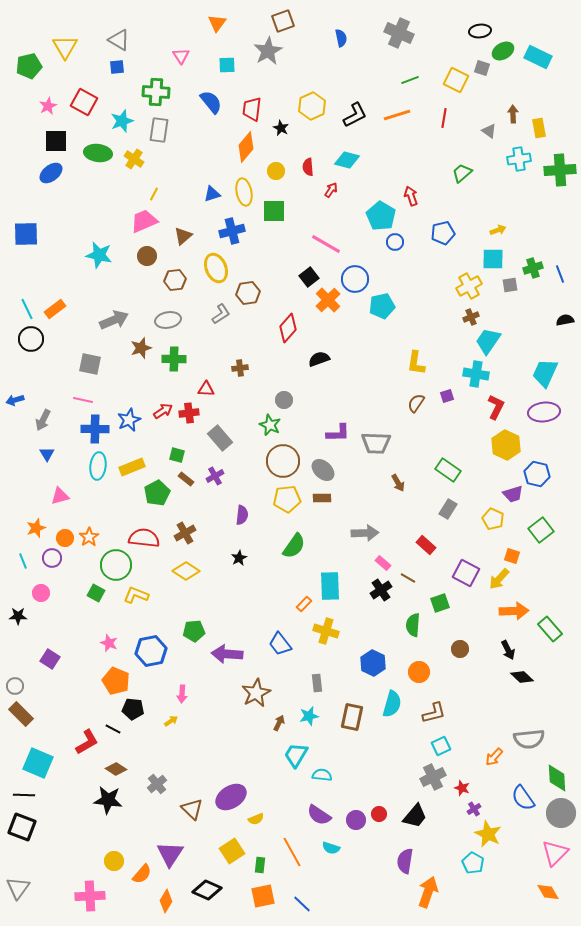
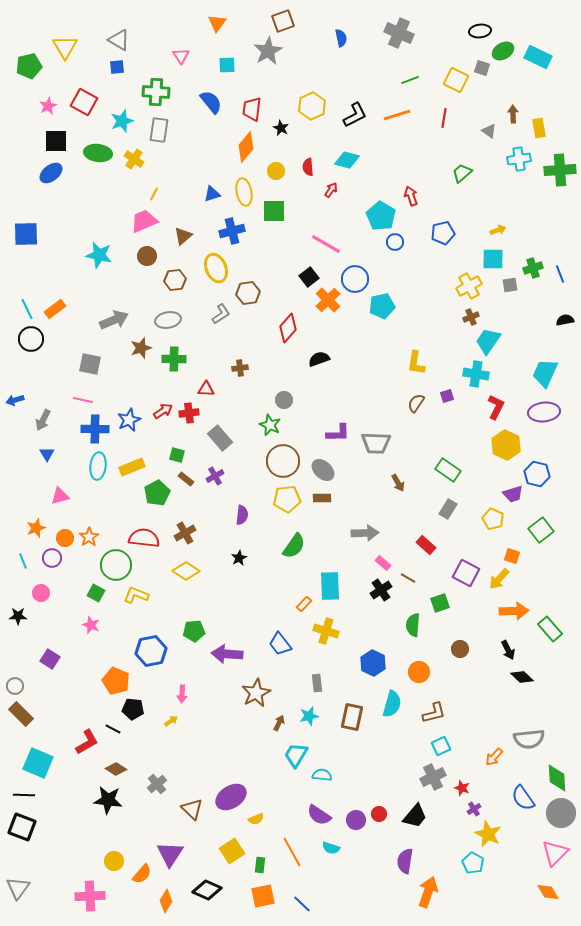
pink star at (109, 643): moved 18 px left, 18 px up
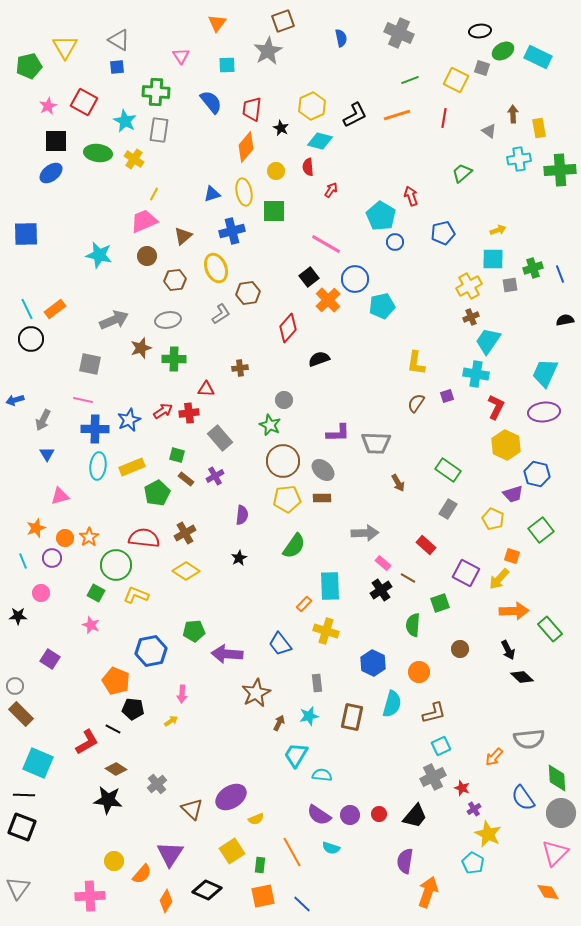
cyan star at (122, 121): moved 3 px right; rotated 25 degrees counterclockwise
cyan diamond at (347, 160): moved 27 px left, 19 px up
purple circle at (356, 820): moved 6 px left, 5 px up
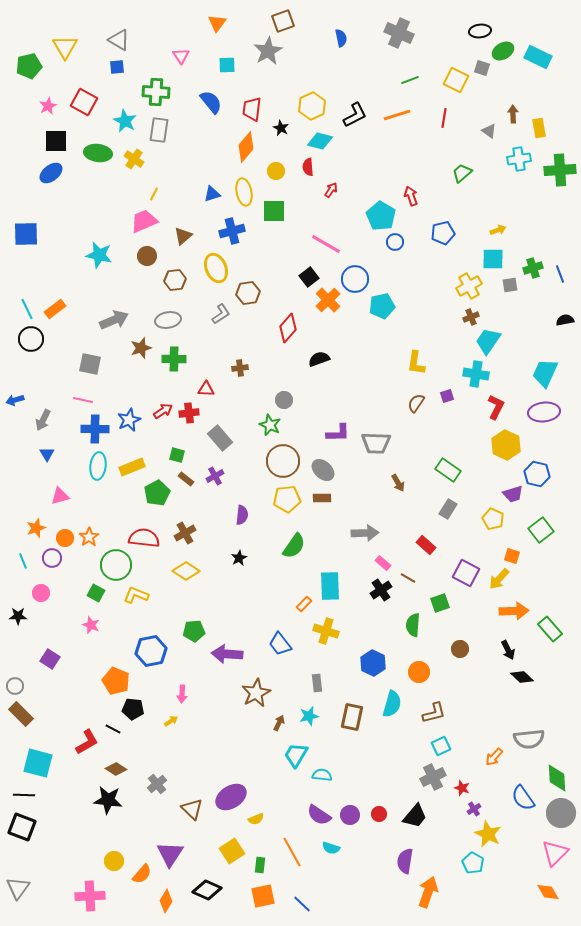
cyan square at (38, 763): rotated 8 degrees counterclockwise
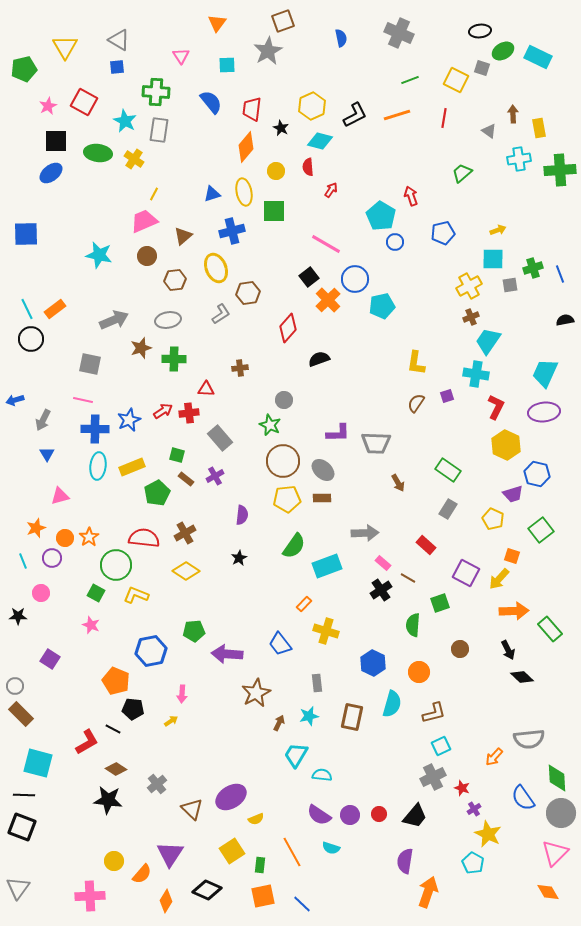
green pentagon at (29, 66): moved 5 px left, 3 px down
cyan rectangle at (330, 586): moved 3 px left, 20 px up; rotated 72 degrees clockwise
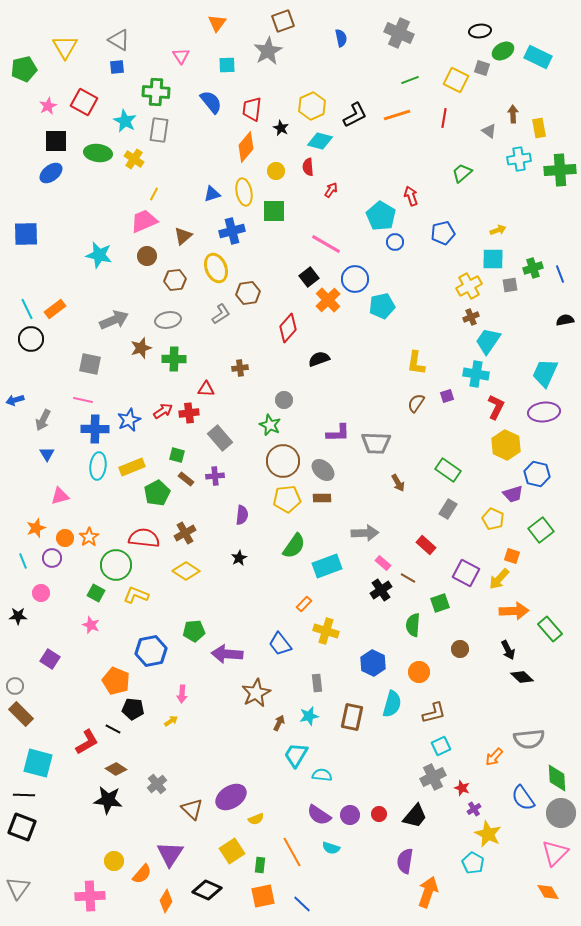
purple cross at (215, 476): rotated 24 degrees clockwise
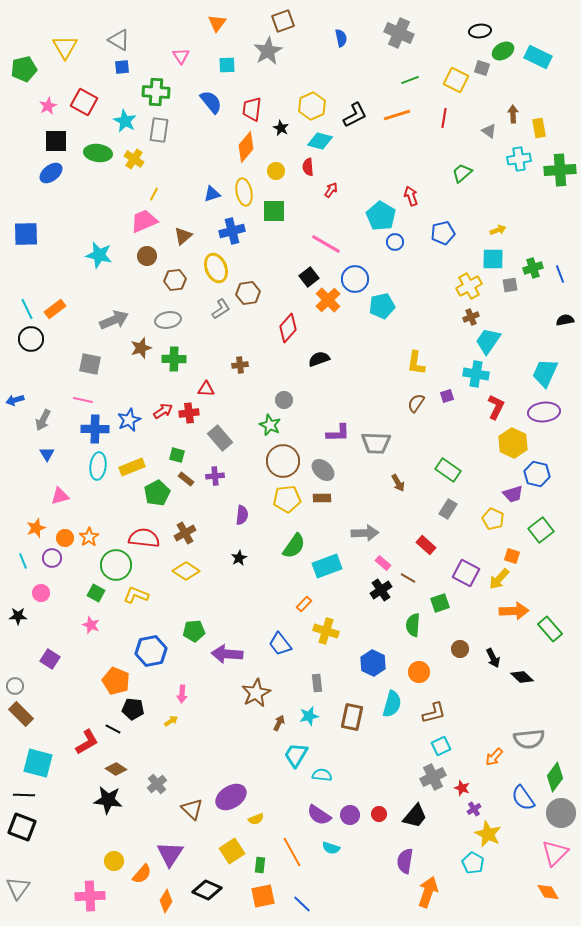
blue square at (117, 67): moved 5 px right
gray L-shape at (221, 314): moved 5 px up
brown cross at (240, 368): moved 3 px up
yellow hexagon at (506, 445): moved 7 px right, 2 px up
black arrow at (508, 650): moved 15 px left, 8 px down
green diamond at (557, 778): moved 2 px left, 1 px up; rotated 40 degrees clockwise
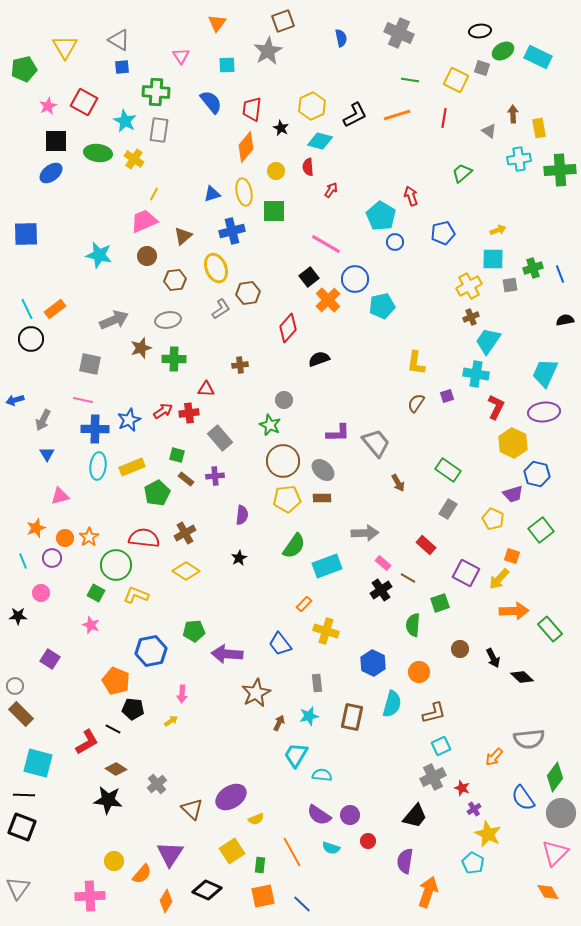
green line at (410, 80): rotated 30 degrees clockwise
gray trapezoid at (376, 443): rotated 132 degrees counterclockwise
red circle at (379, 814): moved 11 px left, 27 px down
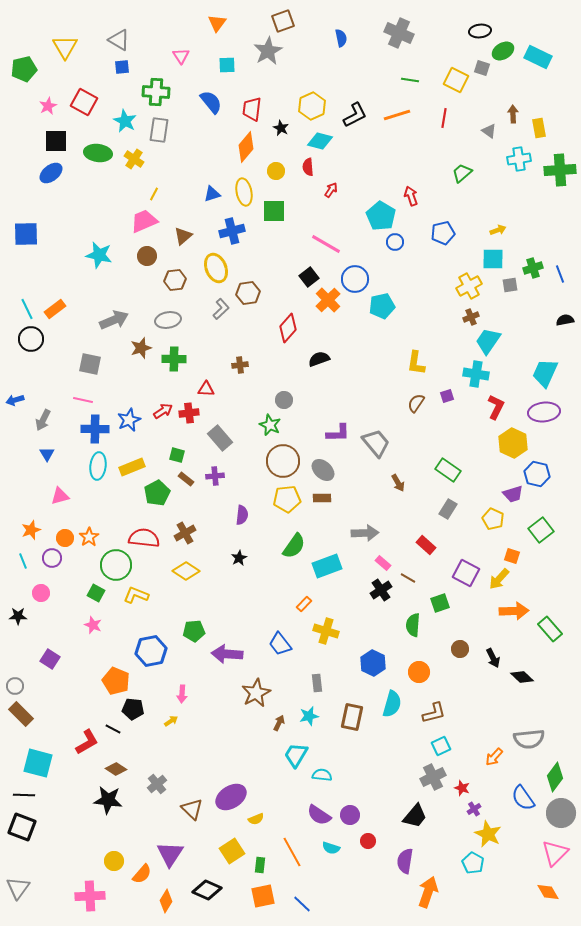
gray L-shape at (221, 309): rotated 10 degrees counterclockwise
orange star at (36, 528): moved 5 px left, 2 px down
pink star at (91, 625): moved 2 px right
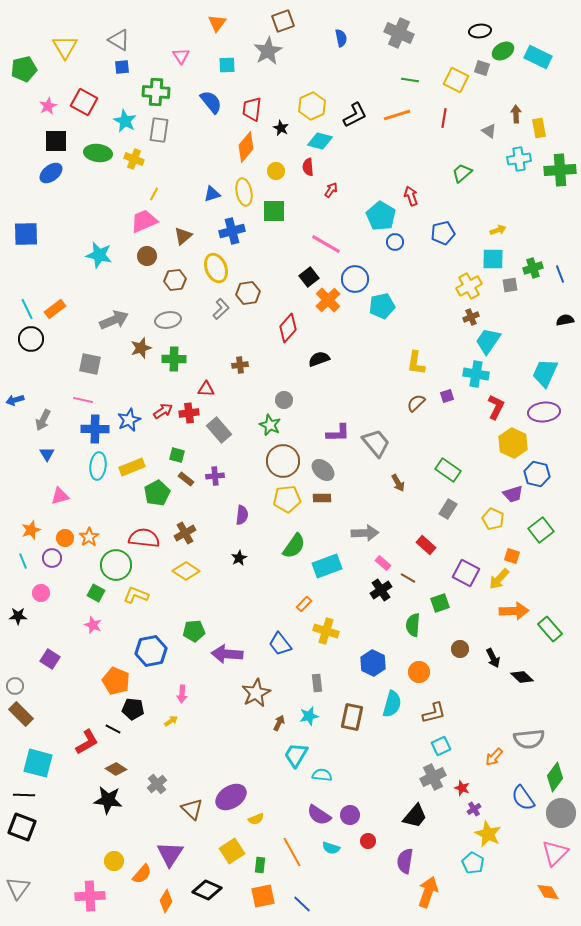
brown arrow at (513, 114): moved 3 px right
yellow cross at (134, 159): rotated 12 degrees counterclockwise
brown semicircle at (416, 403): rotated 12 degrees clockwise
gray rectangle at (220, 438): moved 1 px left, 8 px up
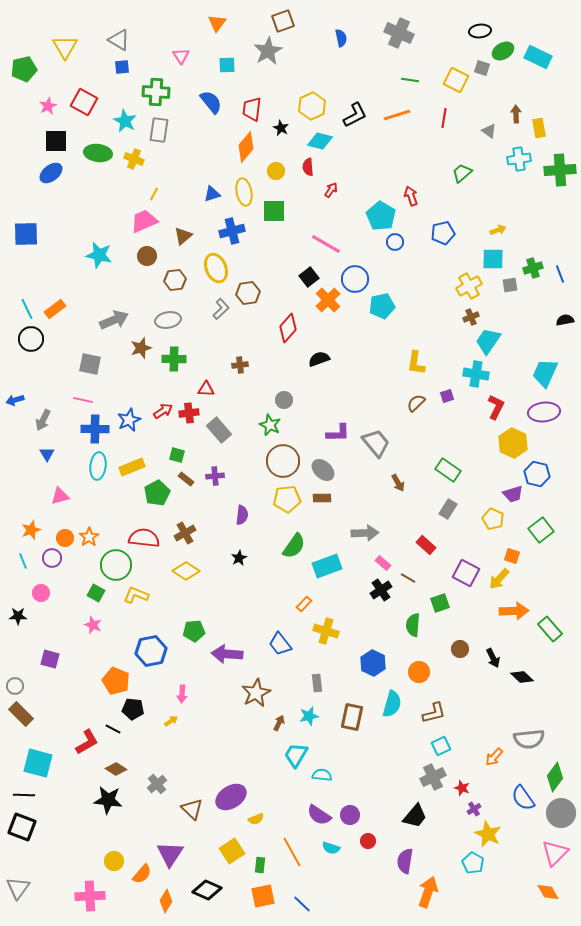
purple square at (50, 659): rotated 18 degrees counterclockwise
